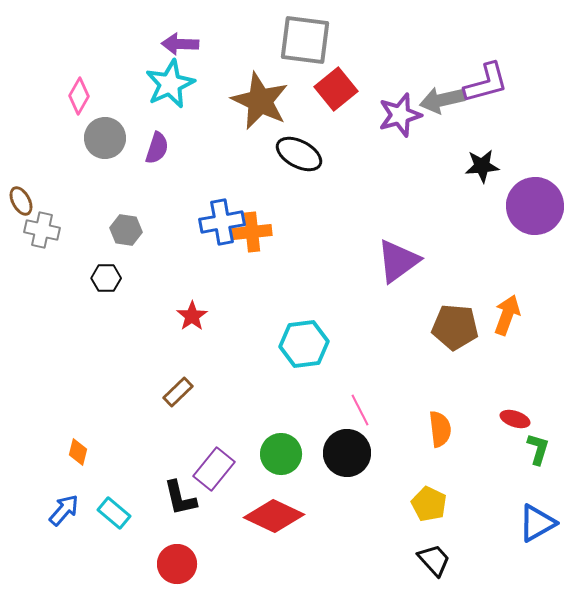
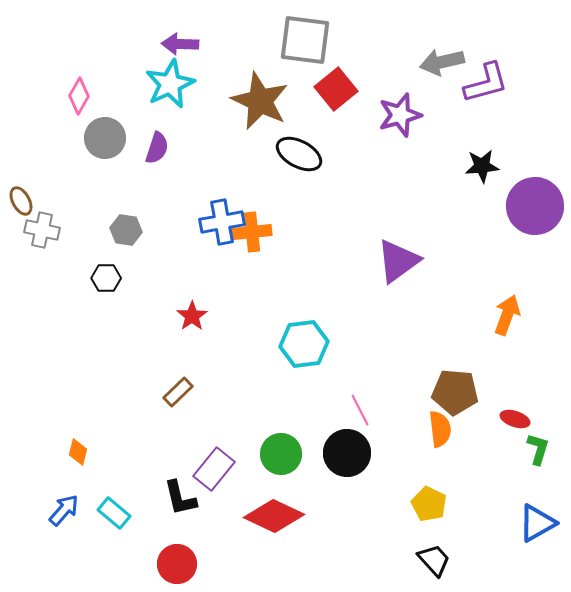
gray arrow at (442, 100): moved 38 px up
brown pentagon at (455, 327): moved 65 px down
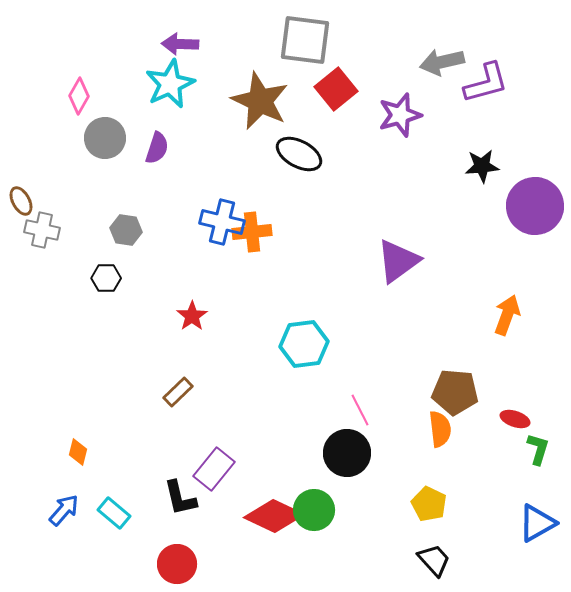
blue cross at (222, 222): rotated 24 degrees clockwise
green circle at (281, 454): moved 33 px right, 56 px down
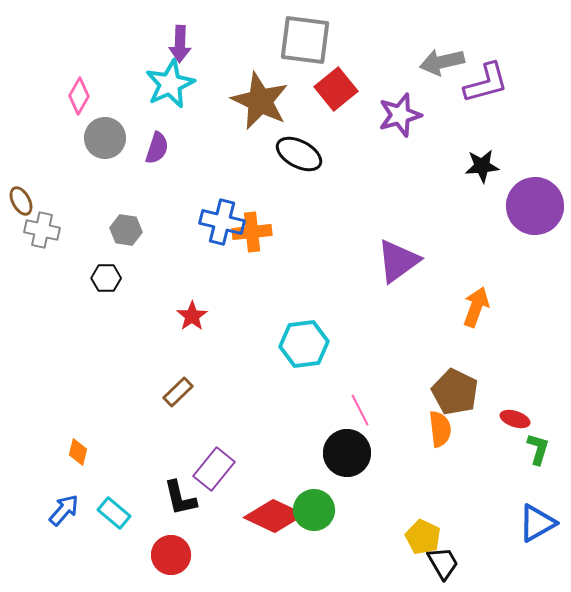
purple arrow at (180, 44): rotated 90 degrees counterclockwise
orange arrow at (507, 315): moved 31 px left, 8 px up
brown pentagon at (455, 392): rotated 21 degrees clockwise
yellow pentagon at (429, 504): moved 6 px left, 33 px down
black trapezoid at (434, 560): moved 9 px right, 3 px down; rotated 12 degrees clockwise
red circle at (177, 564): moved 6 px left, 9 px up
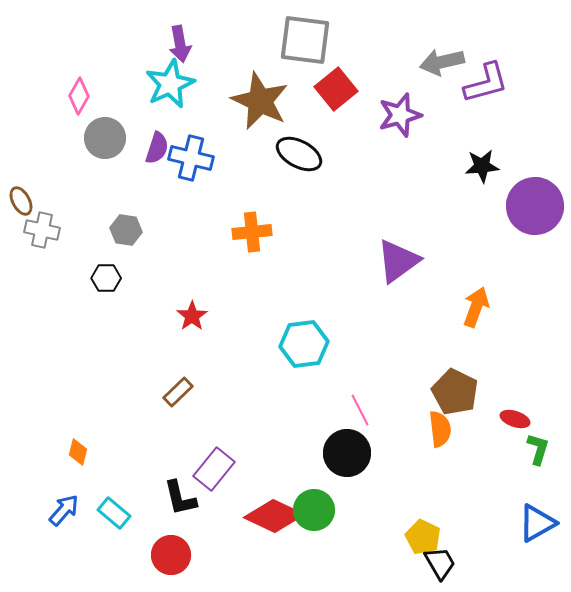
purple arrow at (180, 44): rotated 12 degrees counterclockwise
blue cross at (222, 222): moved 31 px left, 64 px up
black trapezoid at (443, 563): moved 3 px left
